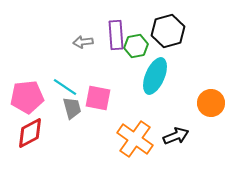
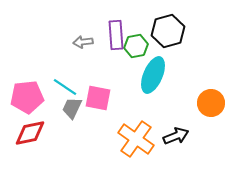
cyan ellipse: moved 2 px left, 1 px up
gray trapezoid: rotated 140 degrees counterclockwise
red diamond: rotated 16 degrees clockwise
orange cross: moved 1 px right
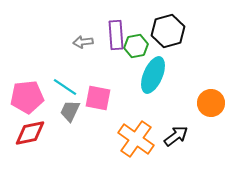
gray trapezoid: moved 2 px left, 3 px down
black arrow: rotated 15 degrees counterclockwise
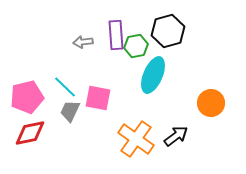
cyan line: rotated 10 degrees clockwise
pink pentagon: rotated 8 degrees counterclockwise
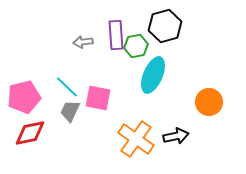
black hexagon: moved 3 px left, 5 px up
cyan line: moved 2 px right
pink pentagon: moved 3 px left
orange circle: moved 2 px left, 1 px up
black arrow: rotated 25 degrees clockwise
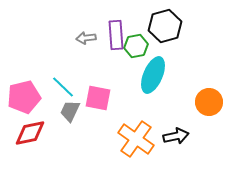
gray arrow: moved 3 px right, 4 px up
cyan line: moved 4 px left
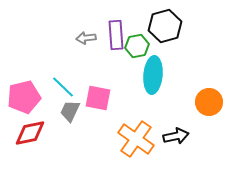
green hexagon: moved 1 px right
cyan ellipse: rotated 18 degrees counterclockwise
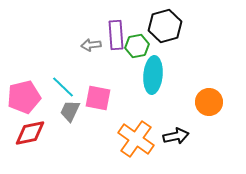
gray arrow: moved 5 px right, 7 px down
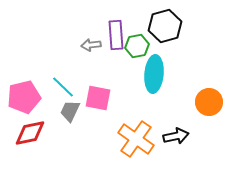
cyan ellipse: moved 1 px right, 1 px up
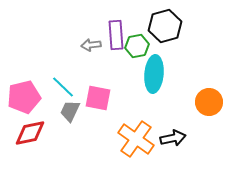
black arrow: moved 3 px left, 2 px down
